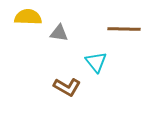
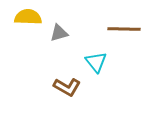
gray triangle: rotated 24 degrees counterclockwise
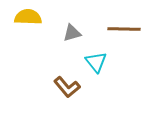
gray triangle: moved 13 px right
brown L-shape: rotated 20 degrees clockwise
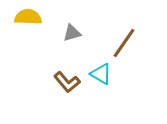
brown line: moved 14 px down; rotated 56 degrees counterclockwise
cyan triangle: moved 5 px right, 12 px down; rotated 20 degrees counterclockwise
brown L-shape: moved 5 px up
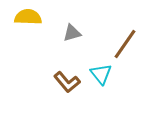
brown line: moved 1 px right, 1 px down
cyan triangle: rotated 20 degrees clockwise
